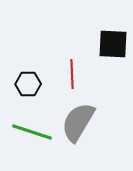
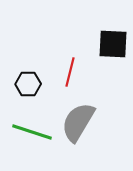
red line: moved 2 px left, 2 px up; rotated 16 degrees clockwise
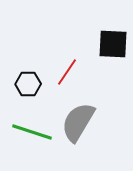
red line: moved 3 px left; rotated 20 degrees clockwise
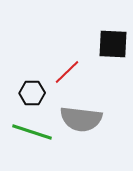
red line: rotated 12 degrees clockwise
black hexagon: moved 4 px right, 9 px down
gray semicircle: moved 3 px right, 3 px up; rotated 114 degrees counterclockwise
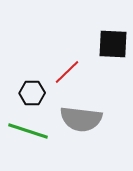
green line: moved 4 px left, 1 px up
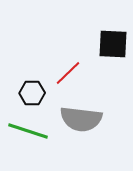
red line: moved 1 px right, 1 px down
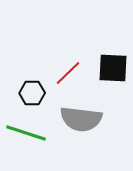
black square: moved 24 px down
green line: moved 2 px left, 2 px down
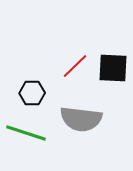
red line: moved 7 px right, 7 px up
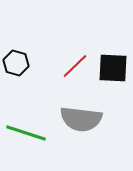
black hexagon: moved 16 px left, 30 px up; rotated 15 degrees clockwise
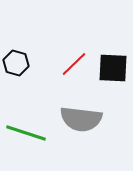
red line: moved 1 px left, 2 px up
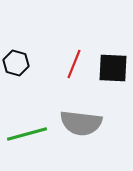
red line: rotated 24 degrees counterclockwise
gray semicircle: moved 4 px down
green line: moved 1 px right, 1 px down; rotated 33 degrees counterclockwise
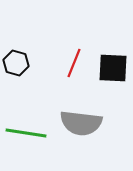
red line: moved 1 px up
green line: moved 1 px left, 1 px up; rotated 24 degrees clockwise
